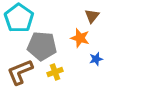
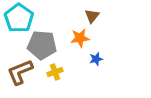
orange star: rotated 24 degrees counterclockwise
gray pentagon: moved 1 px up
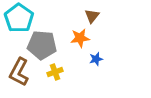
brown L-shape: moved 1 px left; rotated 40 degrees counterclockwise
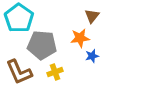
blue star: moved 4 px left, 3 px up
brown L-shape: rotated 52 degrees counterclockwise
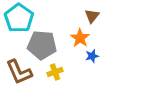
orange star: rotated 30 degrees counterclockwise
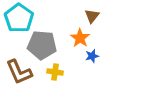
yellow cross: rotated 28 degrees clockwise
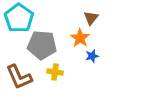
brown triangle: moved 1 px left, 2 px down
brown L-shape: moved 5 px down
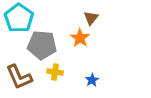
blue star: moved 24 px down; rotated 16 degrees counterclockwise
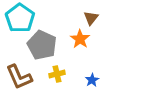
cyan pentagon: moved 1 px right
orange star: moved 1 px down
gray pentagon: rotated 20 degrees clockwise
yellow cross: moved 2 px right, 2 px down; rotated 21 degrees counterclockwise
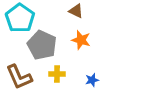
brown triangle: moved 15 px left, 7 px up; rotated 42 degrees counterclockwise
orange star: moved 1 px right, 1 px down; rotated 18 degrees counterclockwise
yellow cross: rotated 14 degrees clockwise
blue star: rotated 16 degrees clockwise
